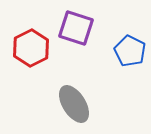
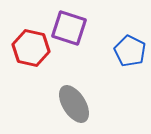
purple square: moved 7 px left
red hexagon: rotated 21 degrees counterclockwise
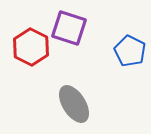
red hexagon: moved 1 px up; rotated 15 degrees clockwise
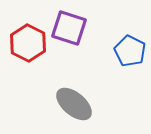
red hexagon: moved 3 px left, 4 px up
gray ellipse: rotated 18 degrees counterclockwise
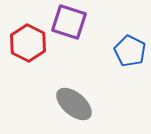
purple square: moved 6 px up
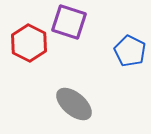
red hexagon: moved 1 px right
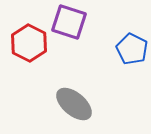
blue pentagon: moved 2 px right, 2 px up
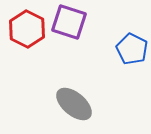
red hexagon: moved 2 px left, 14 px up
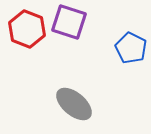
red hexagon: rotated 6 degrees counterclockwise
blue pentagon: moved 1 px left, 1 px up
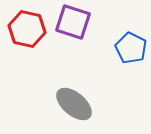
purple square: moved 4 px right
red hexagon: rotated 9 degrees counterclockwise
